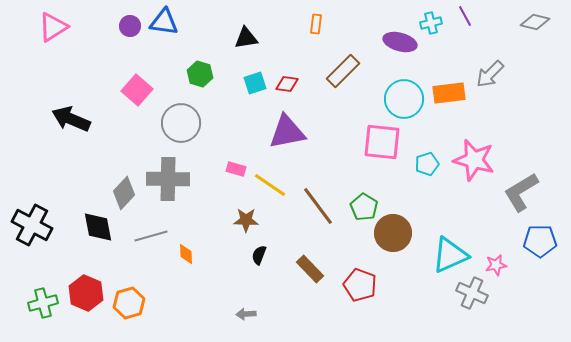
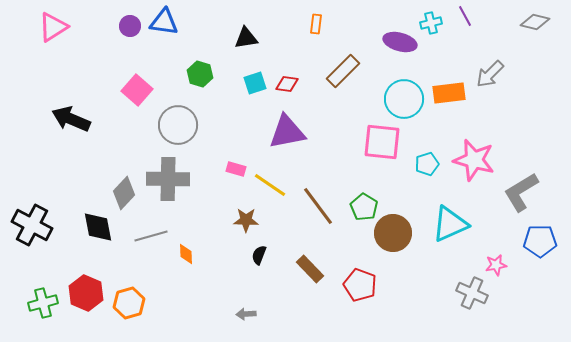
gray circle at (181, 123): moved 3 px left, 2 px down
cyan triangle at (450, 255): moved 31 px up
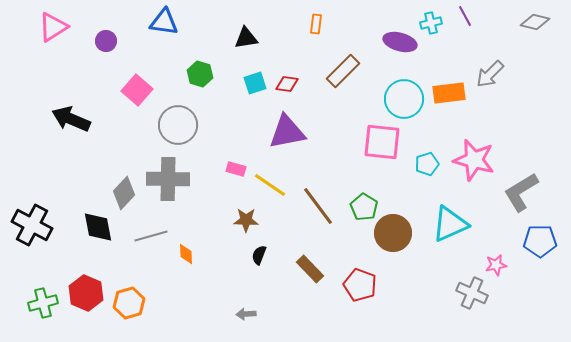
purple circle at (130, 26): moved 24 px left, 15 px down
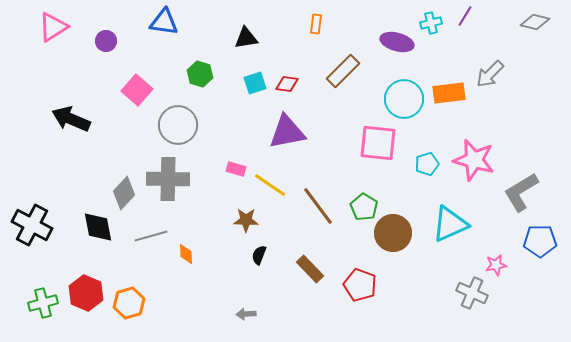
purple line at (465, 16): rotated 60 degrees clockwise
purple ellipse at (400, 42): moved 3 px left
pink square at (382, 142): moved 4 px left, 1 px down
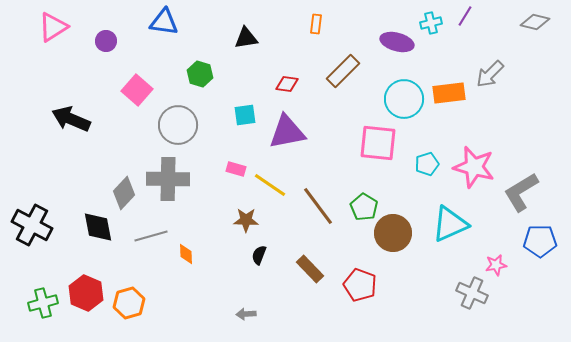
cyan square at (255, 83): moved 10 px left, 32 px down; rotated 10 degrees clockwise
pink star at (474, 160): moved 7 px down
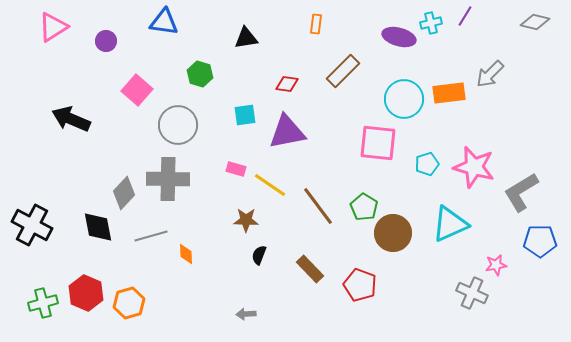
purple ellipse at (397, 42): moved 2 px right, 5 px up
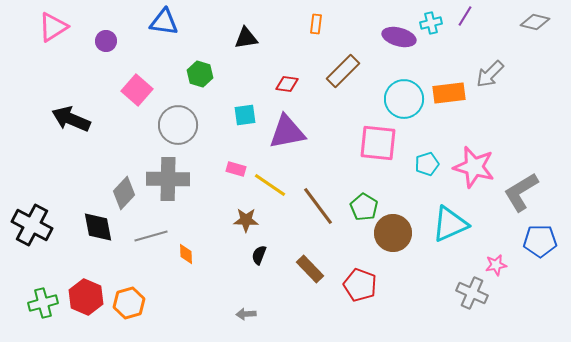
red hexagon at (86, 293): moved 4 px down
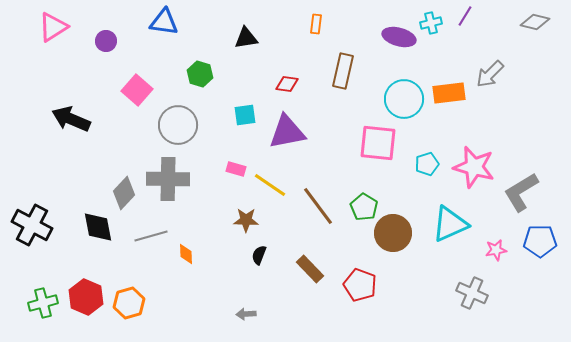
brown rectangle at (343, 71): rotated 32 degrees counterclockwise
pink star at (496, 265): moved 15 px up
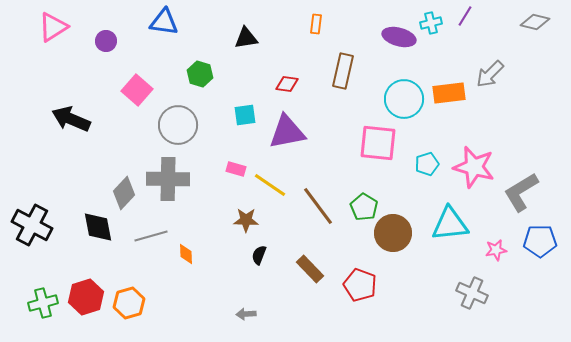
cyan triangle at (450, 224): rotated 18 degrees clockwise
red hexagon at (86, 297): rotated 20 degrees clockwise
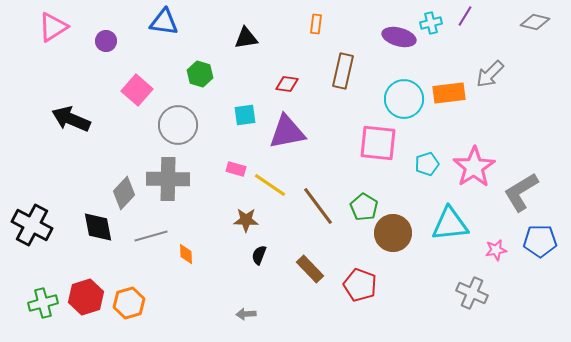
pink star at (474, 167): rotated 24 degrees clockwise
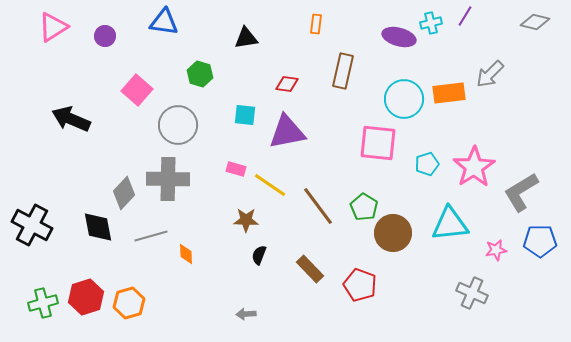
purple circle at (106, 41): moved 1 px left, 5 px up
cyan square at (245, 115): rotated 15 degrees clockwise
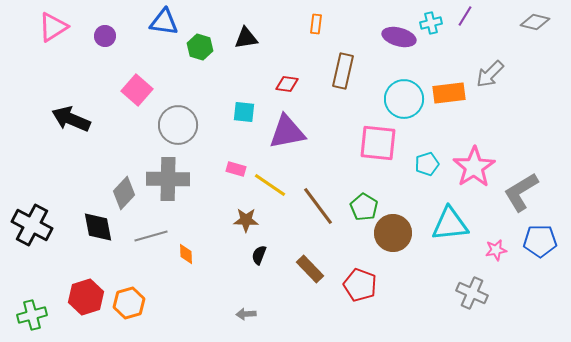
green hexagon at (200, 74): moved 27 px up
cyan square at (245, 115): moved 1 px left, 3 px up
green cross at (43, 303): moved 11 px left, 12 px down
